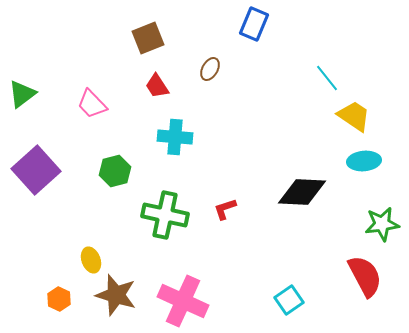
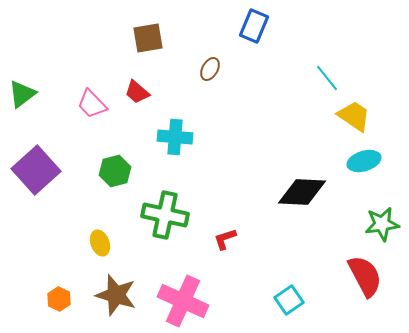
blue rectangle: moved 2 px down
brown square: rotated 12 degrees clockwise
red trapezoid: moved 20 px left, 6 px down; rotated 16 degrees counterclockwise
cyan ellipse: rotated 12 degrees counterclockwise
red L-shape: moved 30 px down
yellow ellipse: moved 9 px right, 17 px up
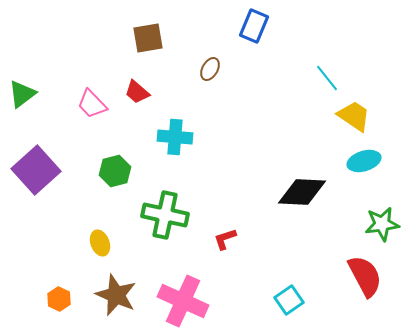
brown star: rotated 6 degrees clockwise
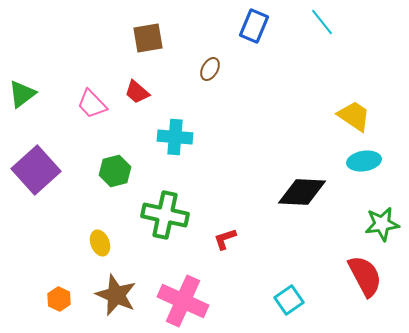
cyan line: moved 5 px left, 56 px up
cyan ellipse: rotated 8 degrees clockwise
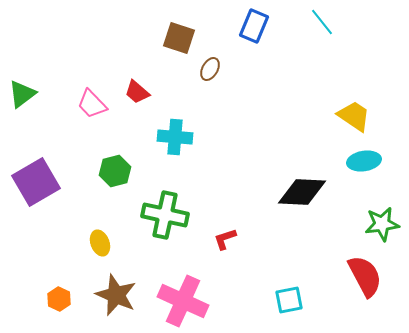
brown square: moved 31 px right; rotated 28 degrees clockwise
purple square: moved 12 px down; rotated 12 degrees clockwise
cyan square: rotated 24 degrees clockwise
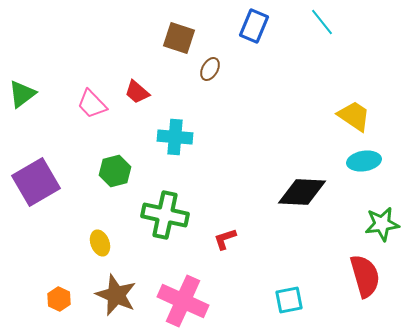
red semicircle: rotated 12 degrees clockwise
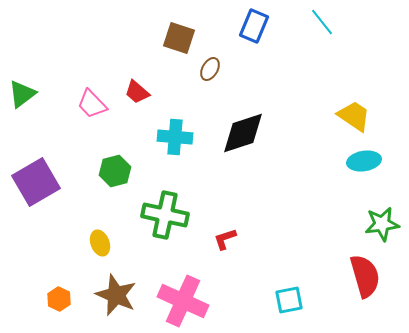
black diamond: moved 59 px left, 59 px up; rotated 21 degrees counterclockwise
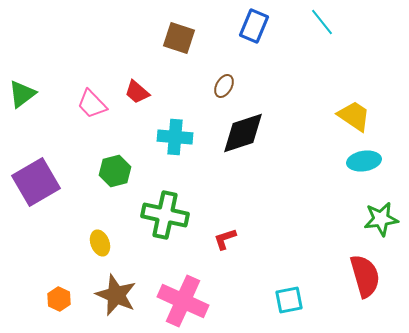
brown ellipse: moved 14 px right, 17 px down
green star: moved 1 px left, 5 px up
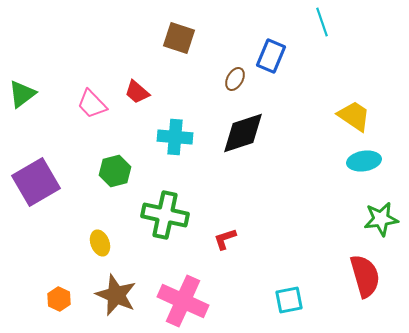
cyan line: rotated 20 degrees clockwise
blue rectangle: moved 17 px right, 30 px down
brown ellipse: moved 11 px right, 7 px up
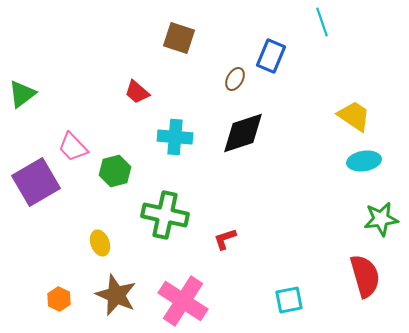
pink trapezoid: moved 19 px left, 43 px down
pink cross: rotated 9 degrees clockwise
